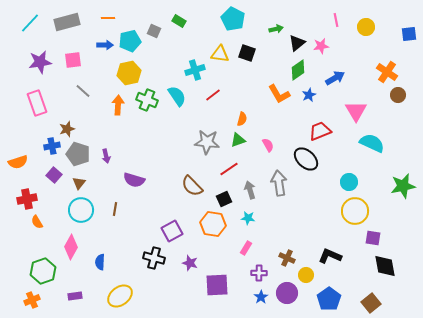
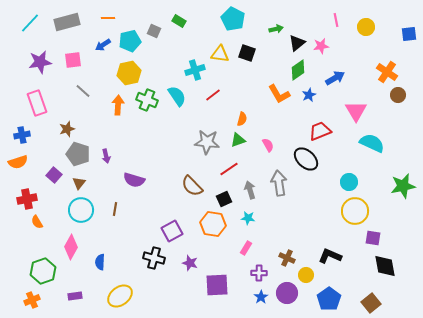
blue arrow at (105, 45): moved 2 px left; rotated 147 degrees clockwise
blue cross at (52, 146): moved 30 px left, 11 px up
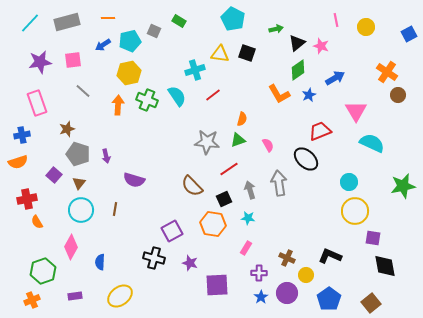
blue square at (409, 34): rotated 21 degrees counterclockwise
pink star at (321, 46): rotated 28 degrees clockwise
